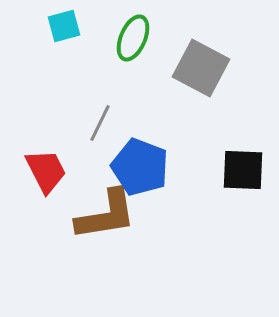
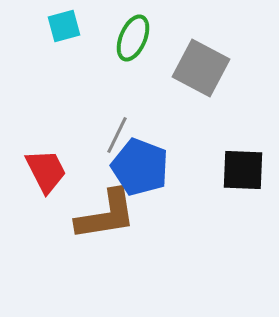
gray line: moved 17 px right, 12 px down
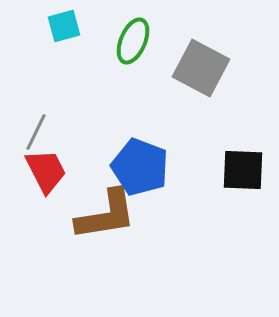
green ellipse: moved 3 px down
gray line: moved 81 px left, 3 px up
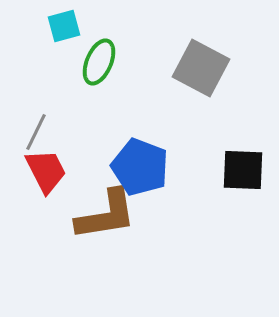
green ellipse: moved 34 px left, 21 px down
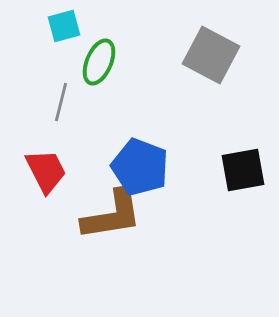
gray square: moved 10 px right, 13 px up
gray line: moved 25 px right, 30 px up; rotated 12 degrees counterclockwise
black square: rotated 12 degrees counterclockwise
brown L-shape: moved 6 px right
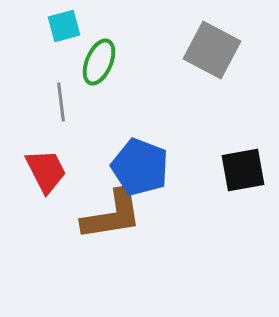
gray square: moved 1 px right, 5 px up
gray line: rotated 21 degrees counterclockwise
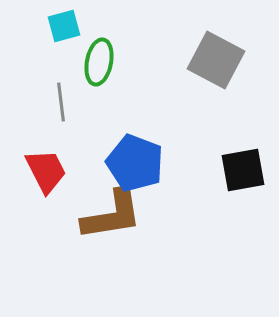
gray square: moved 4 px right, 10 px down
green ellipse: rotated 12 degrees counterclockwise
blue pentagon: moved 5 px left, 4 px up
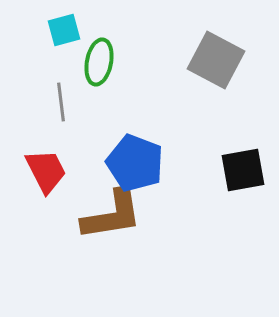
cyan square: moved 4 px down
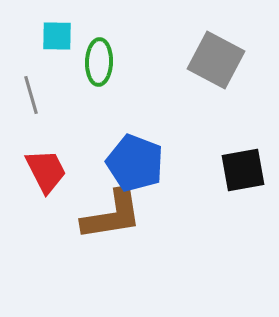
cyan square: moved 7 px left, 6 px down; rotated 16 degrees clockwise
green ellipse: rotated 9 degrees counterclockwise
gray line: moved 30 px left, 7 px up; rotated 9 degrees counterclockwise
